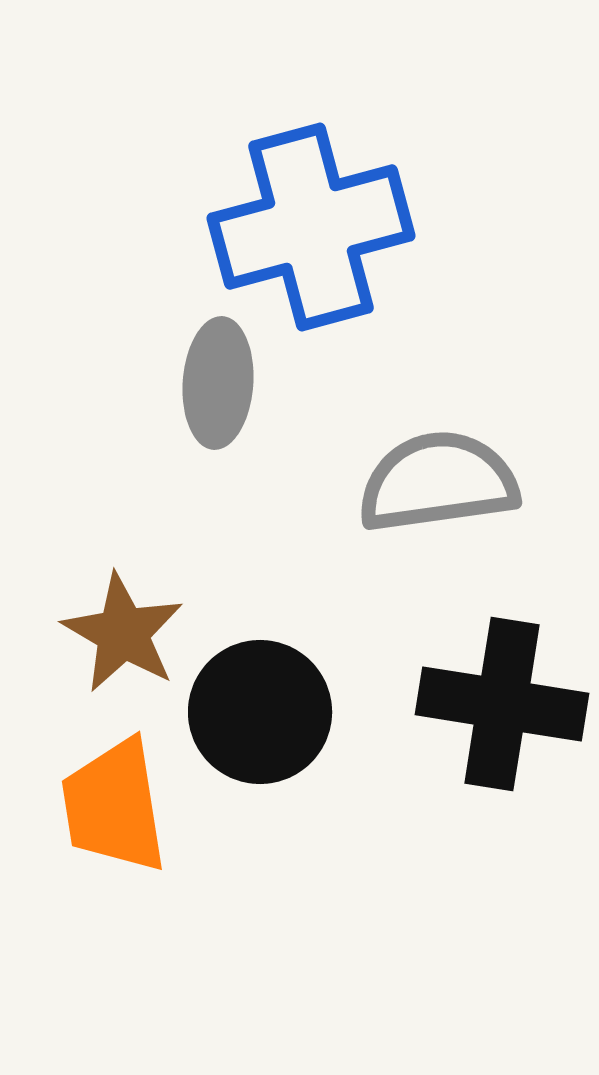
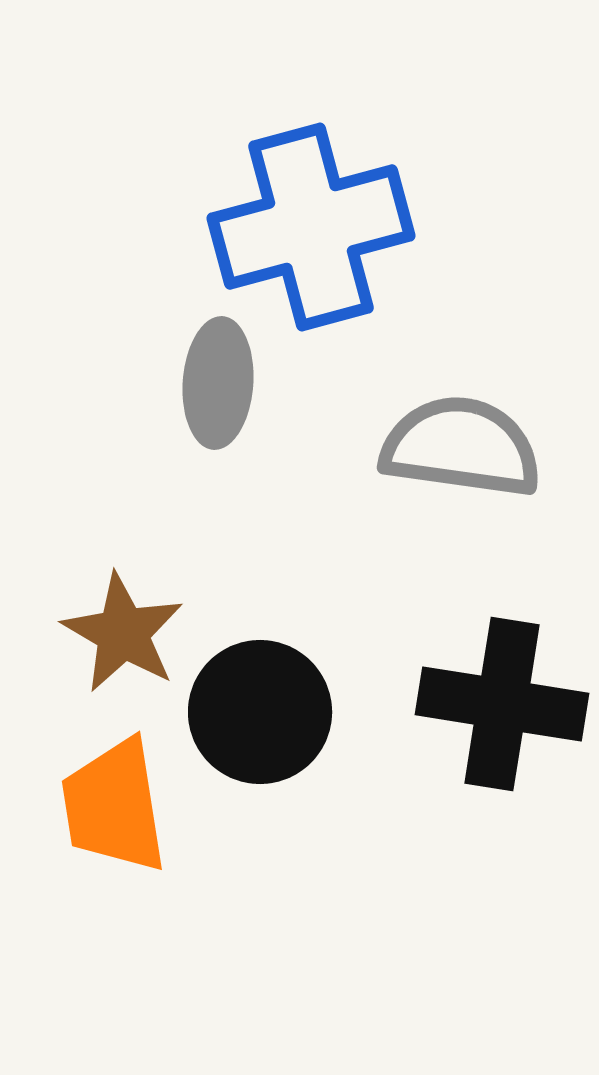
gray semicircle: moved 23 px right, 35 px up; rotated 16 degrees clockwise
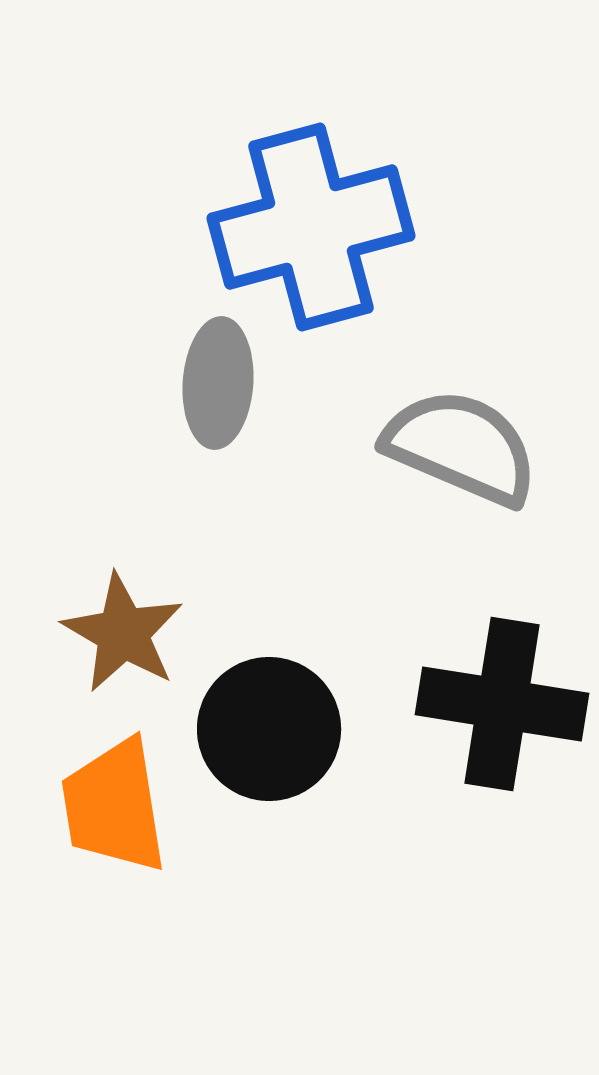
gray semicircle: rotated 15 degrees clockwise
black circle: moved 9 px right, 17 px down
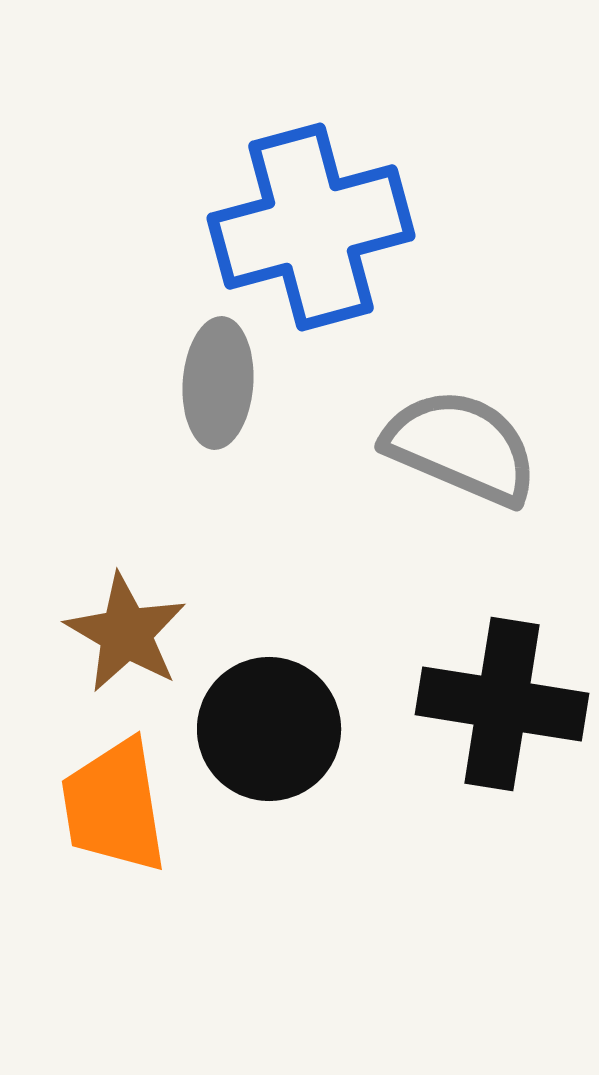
brown star: moved 3 px right
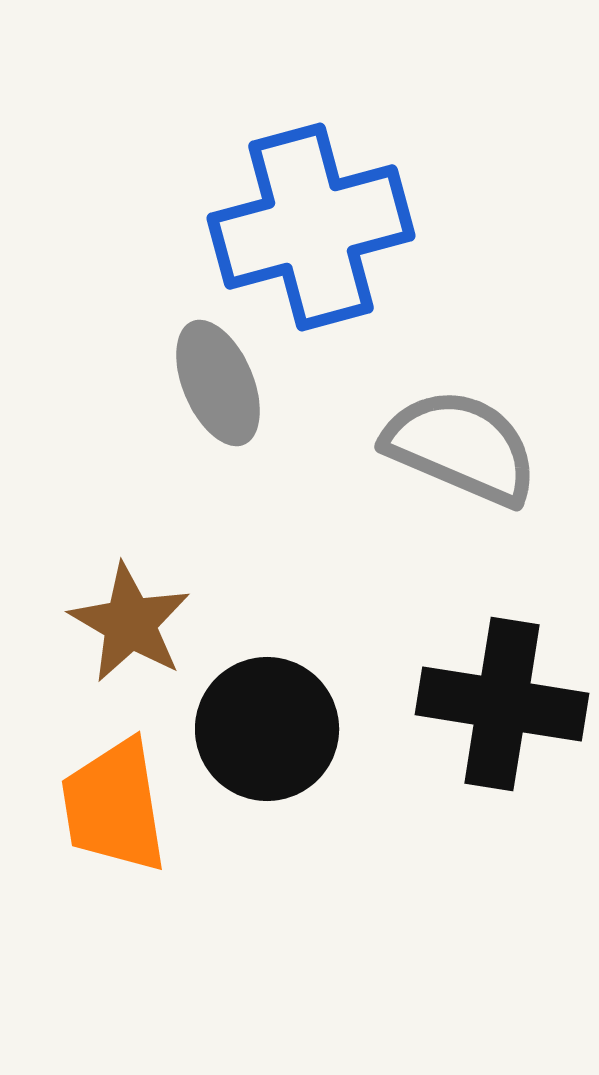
gray ellipse: rotated 27 degrees counterclockwise
brown star: moved 4 px right, 10 px up
black circle: moved 2 px left
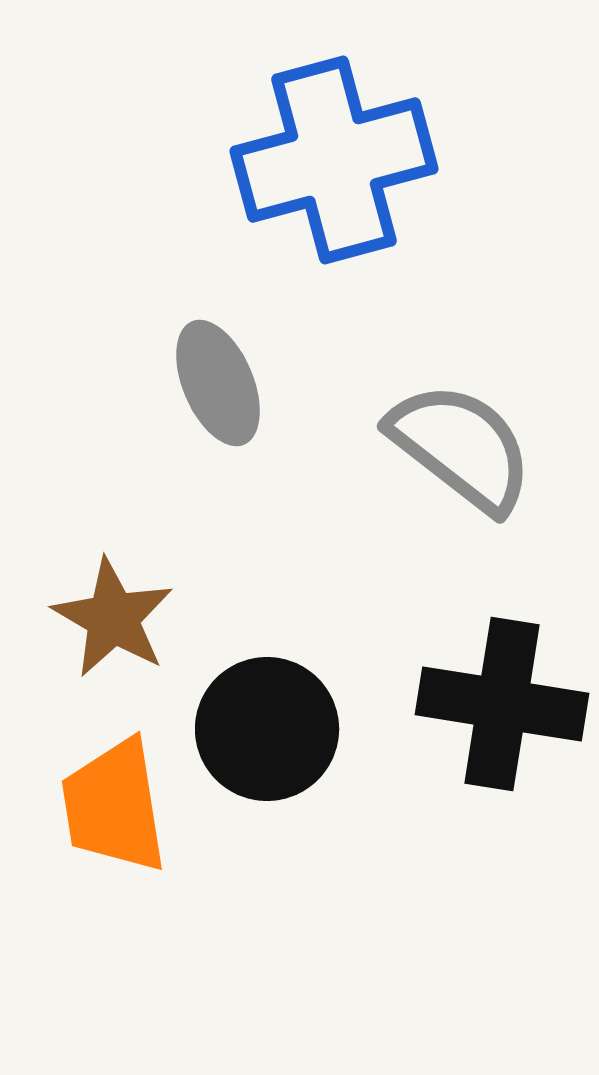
blue cross: moved 23 px right, 67 px up
gray semicircle: rotated 15 degrees clockwise
brown star: moved 17 px left, 5 px up
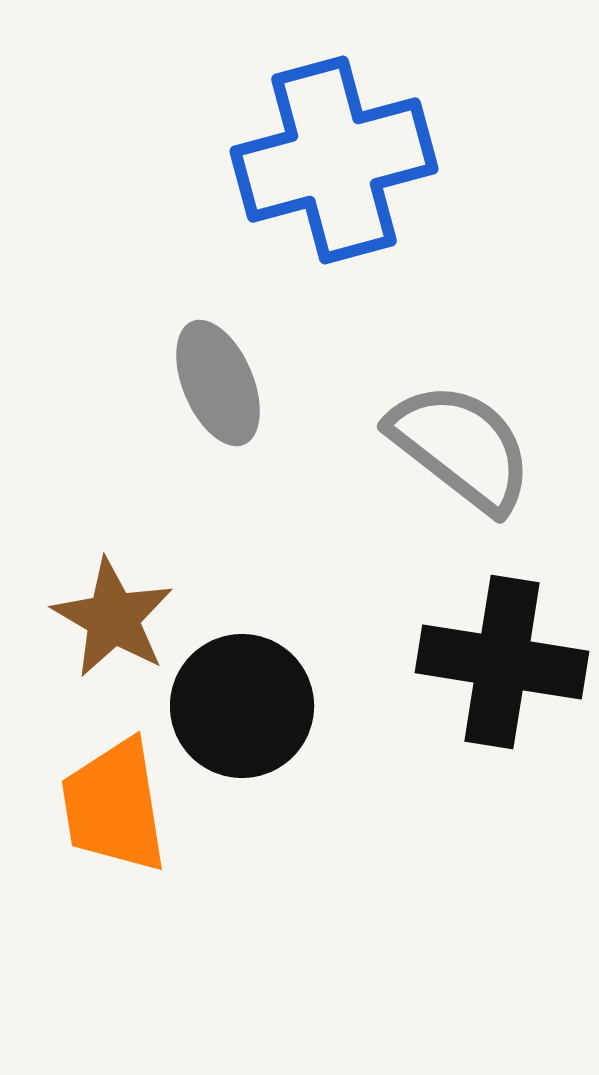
black cross: moved 42 px up
black circle: moved 25 px left, 23 px up
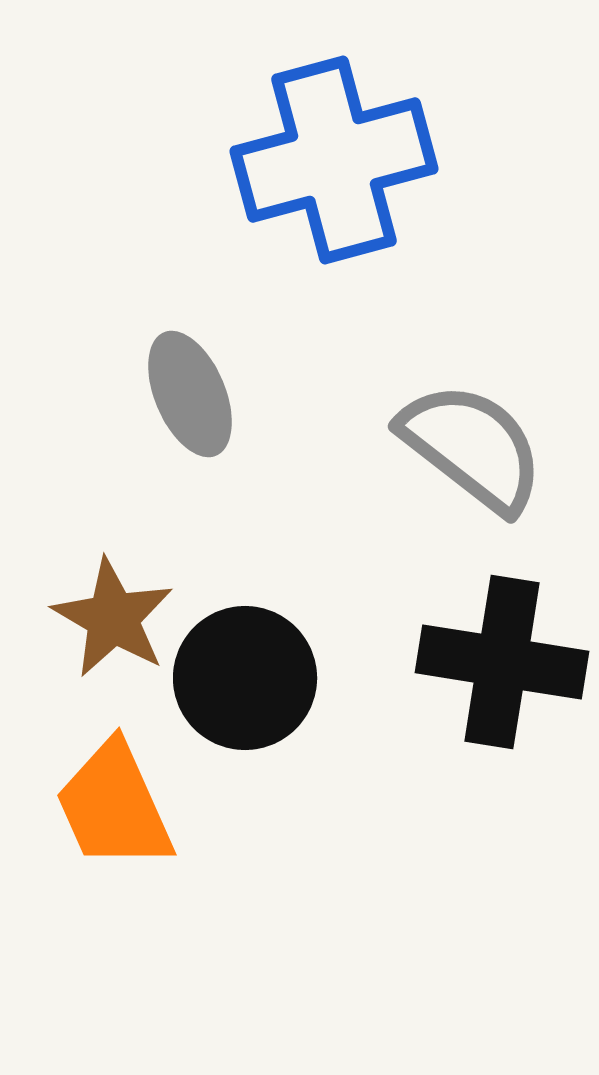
gray ellipse: moved 28 px left, 11 px down
gray semicircle: moved 11 px right
black circle: moved 3 px right, 28 px up
orange trapezoid: rotated 15 degrees counterclockwise
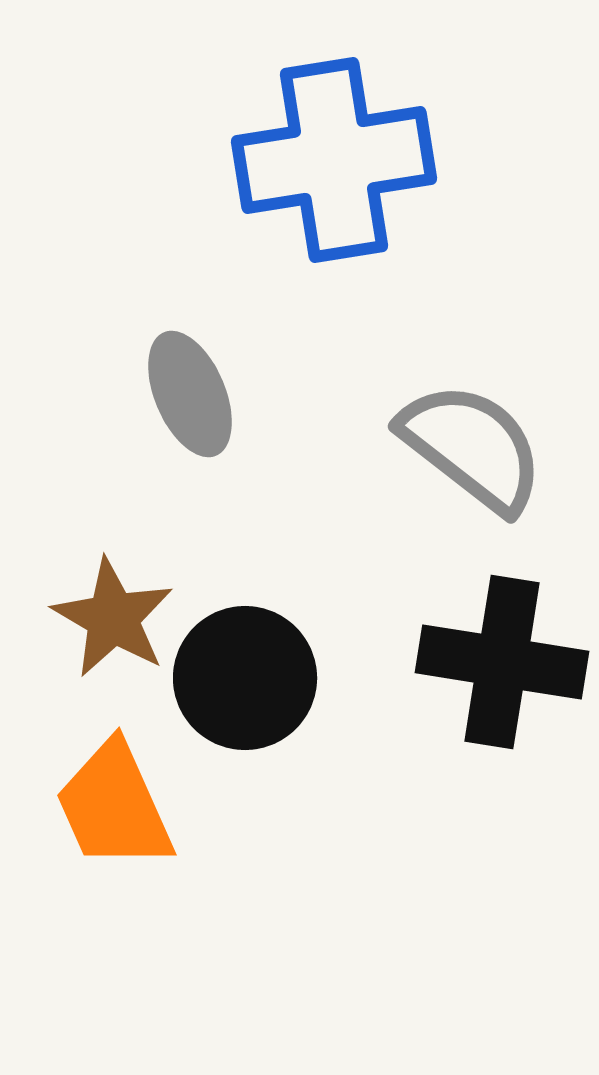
blue cross: rotated 6 degrees clockwise
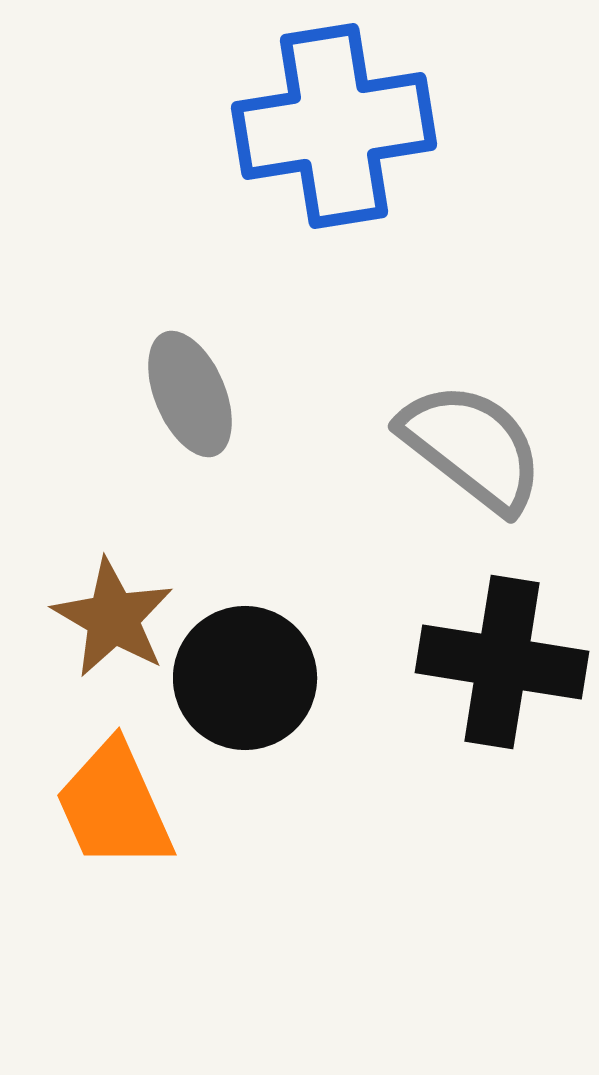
blue cross: moved 34 px up
